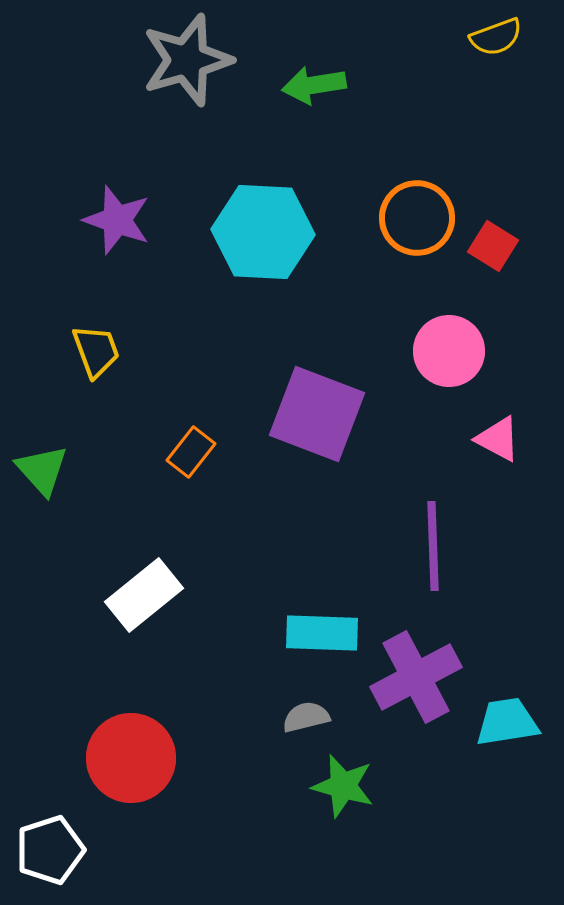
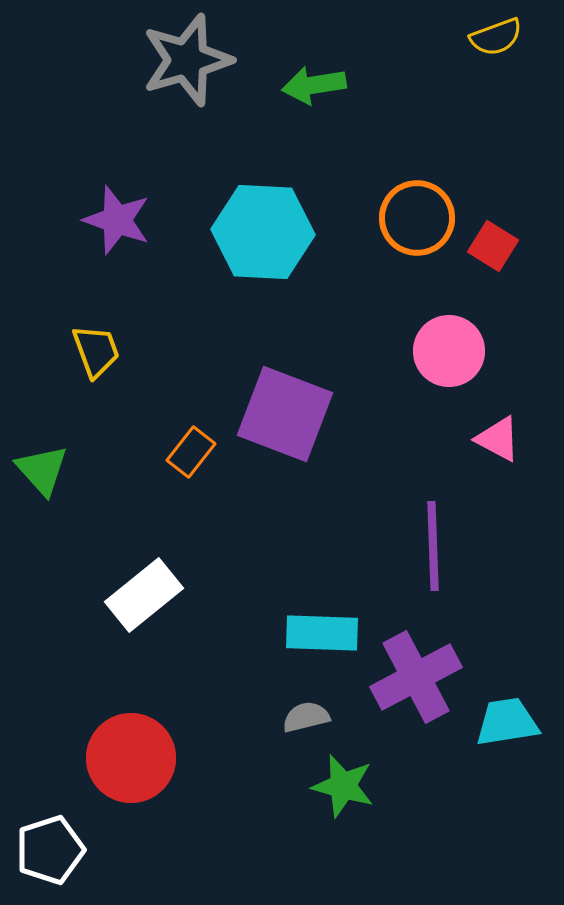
purple square: moved 32 px left
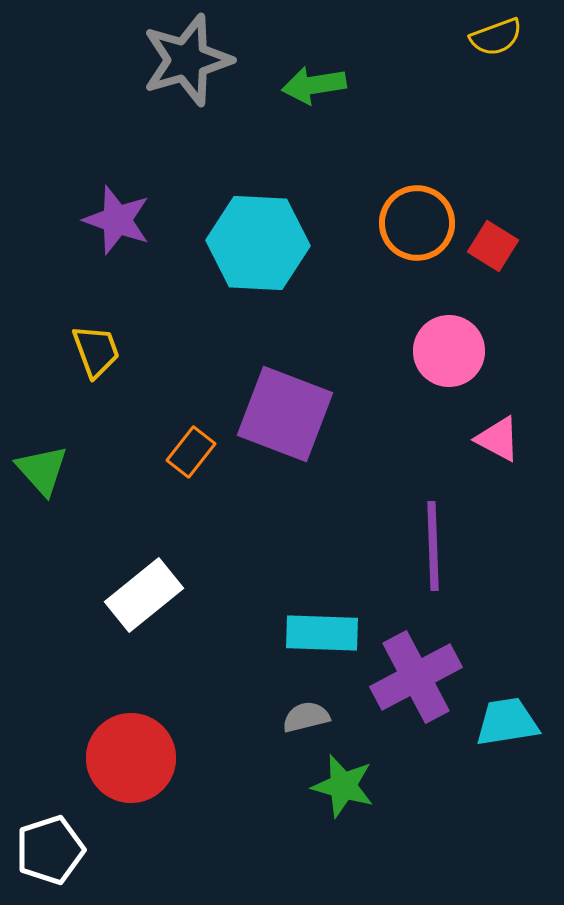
orange circle: moved 5 px down
cyan hexagon: moved 5 px left, 11 px down
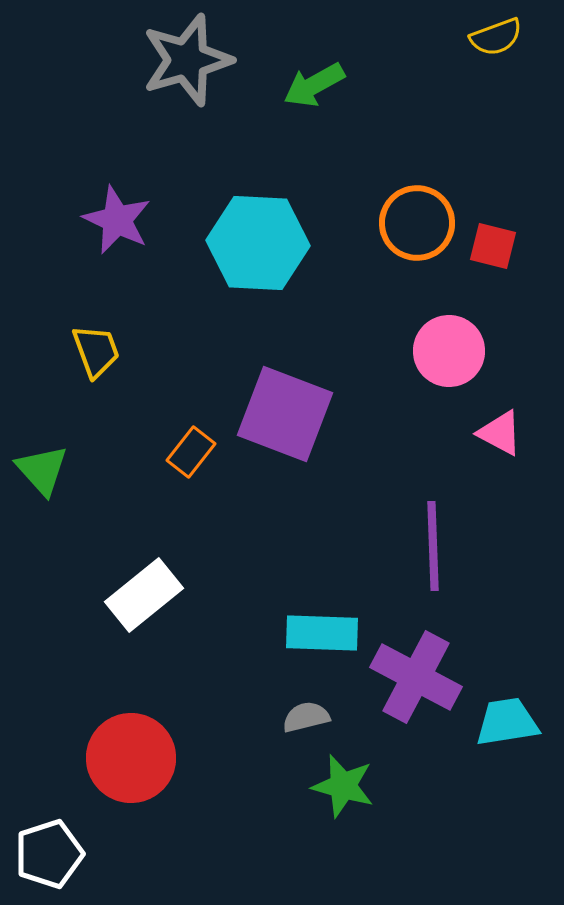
green arrow: rotated 20 degrees counterclockwise
purple star: rotated 6 degrees clockwise
red square: rotated 18 degrees counterclockwise
pink triangle: moved 2 px right, 6 px up
purple cross: rotated 34 degrees counterclockwise
white pentagon: moved 1 px left, 4 px down
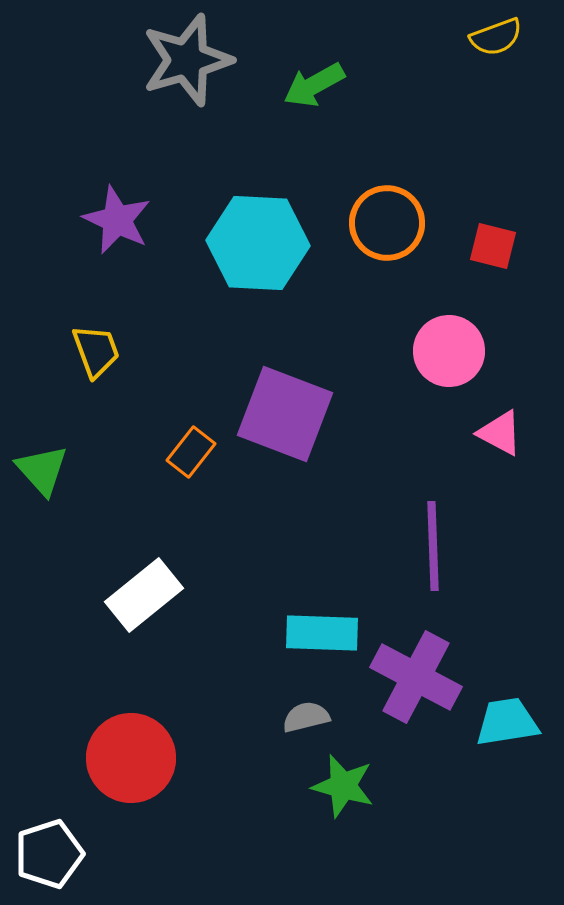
orange circle: moved 30 px left
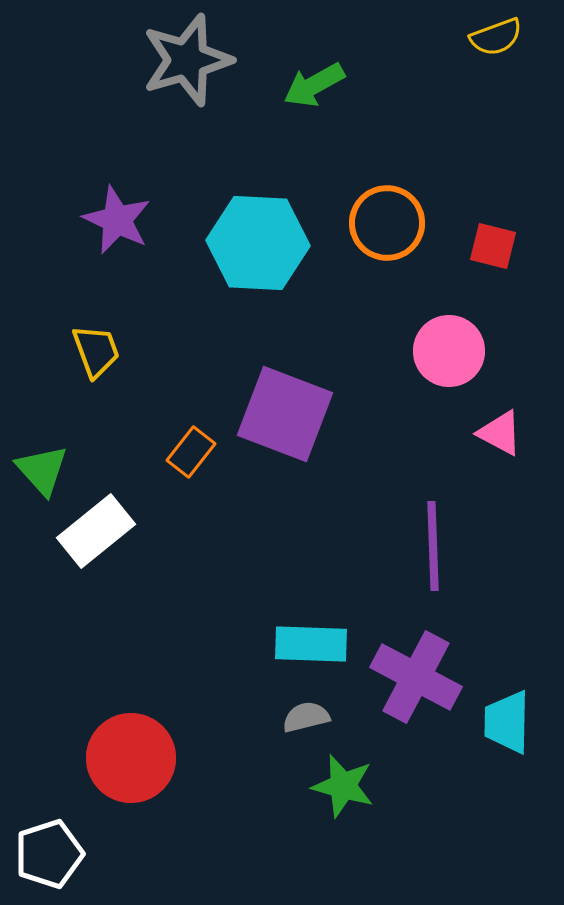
white rectangle: moved 48 px left, 64 px up
cyan rectangle: moved 11 px left, 11 px down
cyan trapezoid: rotated 80 degrees counterclockwise
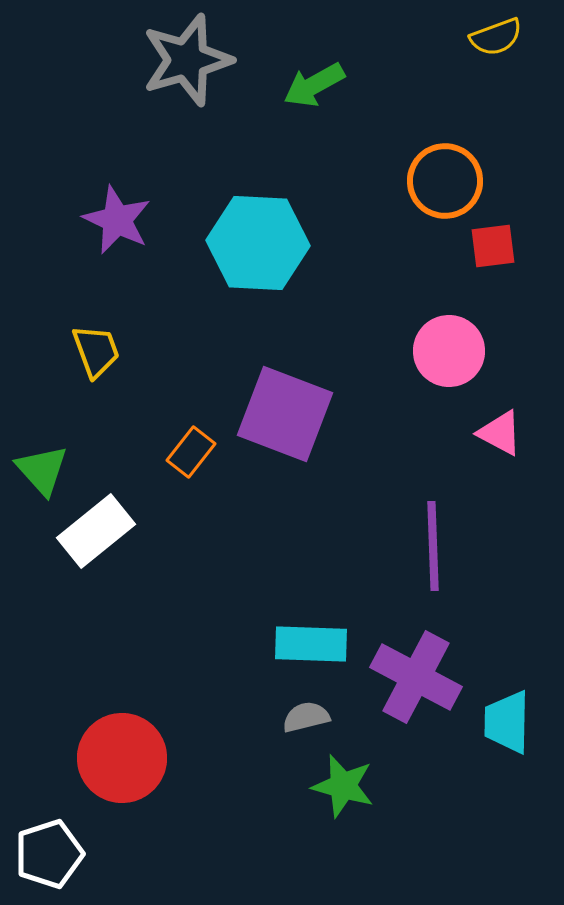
orange circle: moved 58 px right, 42 px up
red square: rotated 21 degrees counterclockwise
red circle: moved 9 px left
